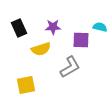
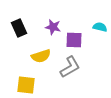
purple star: rotated 14 degrees clockwise
purple square: moved 7 px left
yellow semicircle: moved 7 px down
yellow square: rotated 18 degrees clockwise
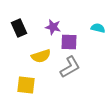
cyan semicircle: moved 2 px left, 1 px down
purple square: moved 5 px left, 2 px down
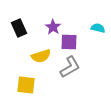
purple star: rotated 21 degrees clockwise
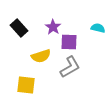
black rectangle: rotated 18 degrees counterclockwise
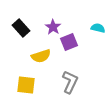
black rectangle: moved 2 px right
purple square: rotated 24 degrees counterclockwise
gray L-shape: moved 15 px down; rotated 35 degrees counterclockwise
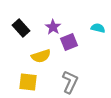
yellow square: moved 2 px right, 3 px up
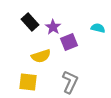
black rectangle: moved 9 px right, 6 px up
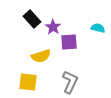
black rectangle: moved 2 px right, 3 px up
purple square: rotated 18 degrees clockwise
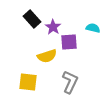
cyan semicircle: moved 5 px left
yellow semicircle: moved 6 px right
